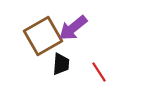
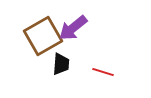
red line: moved 4 px right; rotated 40 degrees counterclockwise
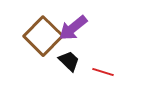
brown square: rotated 15 degrees counterclockwise
black trapezoid: moved 8 px right, 3 px up; rotated 50 degrees counterclockwise
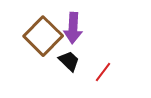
purple arrow: rotated 48 degrees counterclockwise
red line: rotated 70 degrees counterclockwise
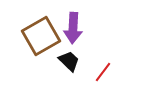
brown square: moved 2 px left; rotated 15 degrees clockwise
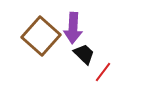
brown square: rotated 18 degrees counterclockwise
black trapezoid: moved 15 px right, 7 px up
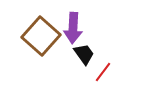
black trapezoid: rotated 10 degrees clockwise
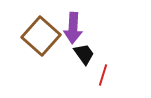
red line: moved 3 px down; rotated 20 degrees counterclockwise
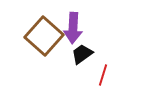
brown square: moved 3 px right
black trapezoid: moved 2 px left; rotated 90 degrees counterclockwise
